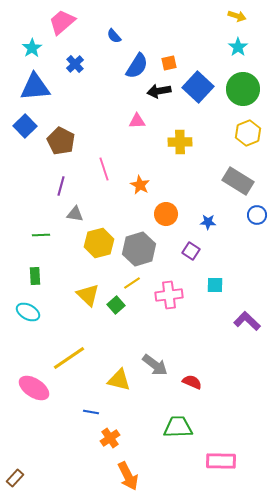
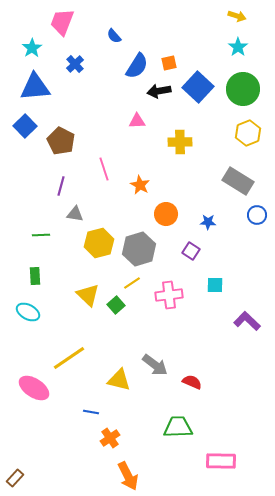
pink trapezoid at (62, 22): rotated 28 degrees counterclockwise
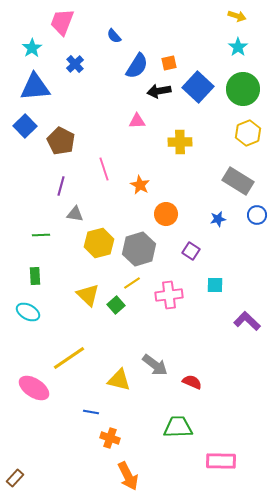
blue star at (208, 222): moved 10 px right, 3 px up; rotated 14 degrees counterclockwise
orange cross at (110, 438): rotated 36 degrees counterclockwise
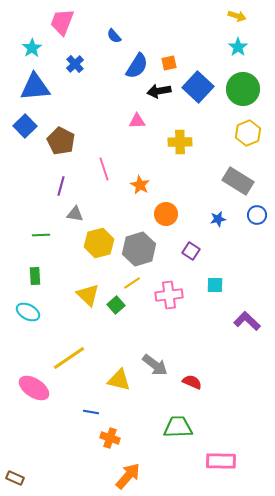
orange arrow at (128, 476): rotated 112 degrees counterclockwise
brown rectangle at (15, 478): rotated 72 degrees clockwise
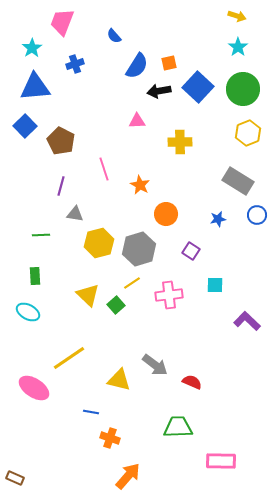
blue cross at (75, 64): rotated 24 degrees clockwise
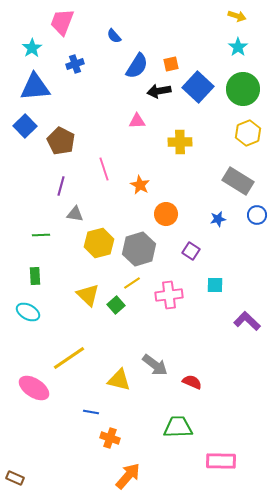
orange square at (169, 63): moved 2 px right, 1 px down
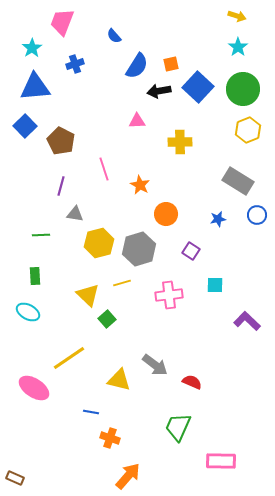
yellow hexagon at (248, 133): moved 3 px up
yellow line at (132, 283): moved 10 px left; rotated 18 degrees clockwise
green square at (116, 305): moved 9 px left, 14 px down
green trapezoid at (178, 427): rotated 64 degrees counterclockwise
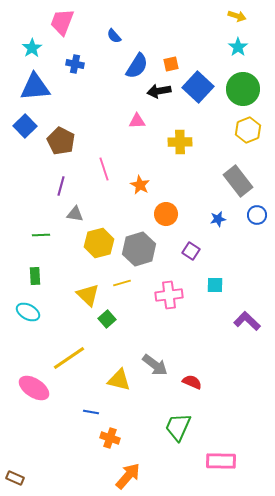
blue cross at (75, 64): rotated 30 degrees clockwise
gray rectangle at (238, 181): rotated 20 degrees clockwise
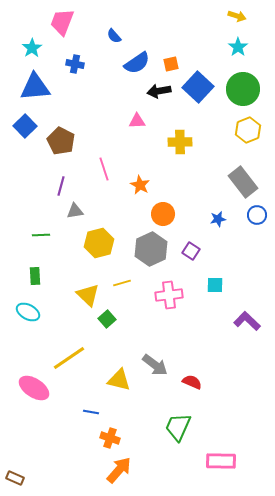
blue semicircle at (137, 66): moved 3 px up; rotated 24 degrees clockwise
gray rectangle at (238, 181): moved 5 px right, 1 px down
gray triangle at (75, 214): moved 3 px up; rotated 18 degrees counterclockwise
orange circle at (166, 214): moved 3 px left
gray hexagon at (139, 249): moved 12 px right; rotated 8 degrees counterclockwise
orange arrow at (128, 476): moved 9 px left, 6 px up
